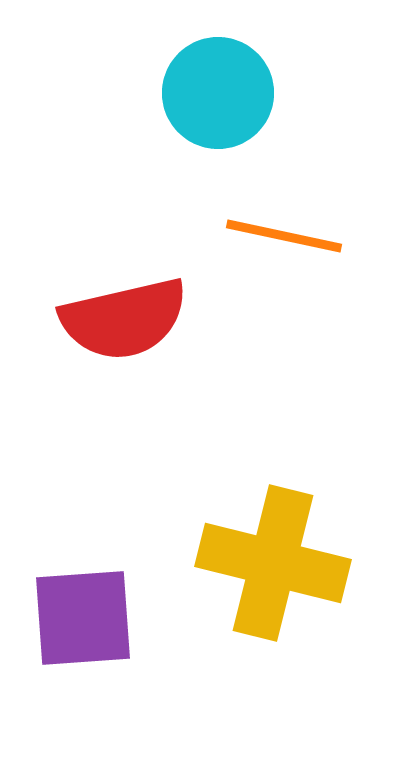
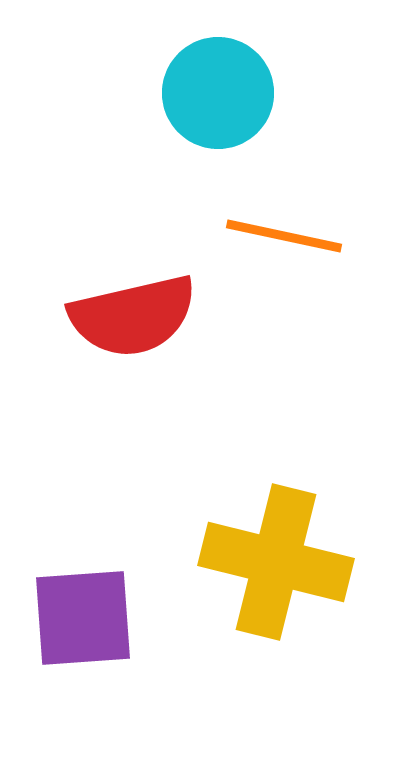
red semicircle: moved 9 px right, 3 px up
yellow cross: moved 3 px right, 1 px up
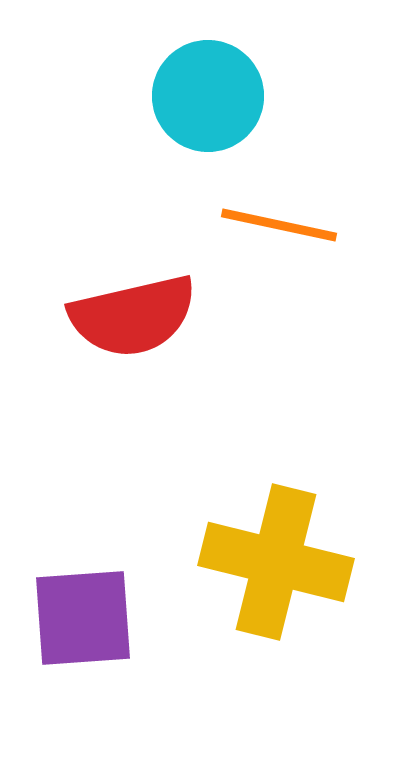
cyan circle: moved 10 px left, 3 px down
orange line: moved 5 px left, 11 px up
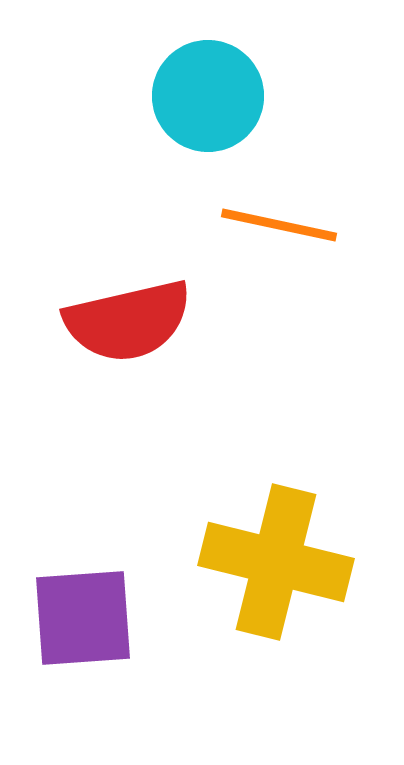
red semicircle: moved 5 px left, 5 px down
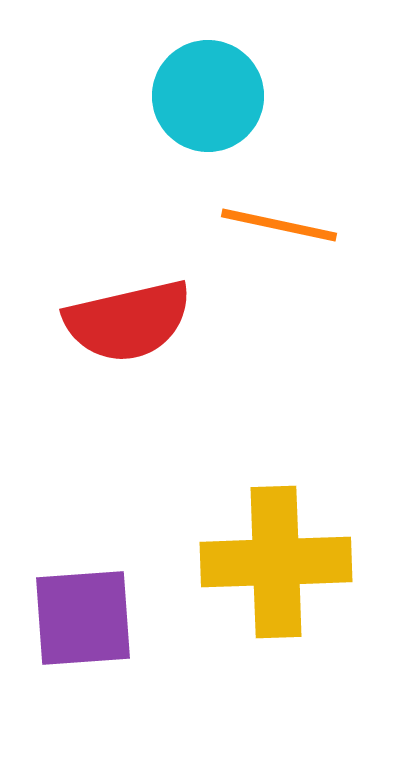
yellow cross: rotated 16 degrees counterclockwise
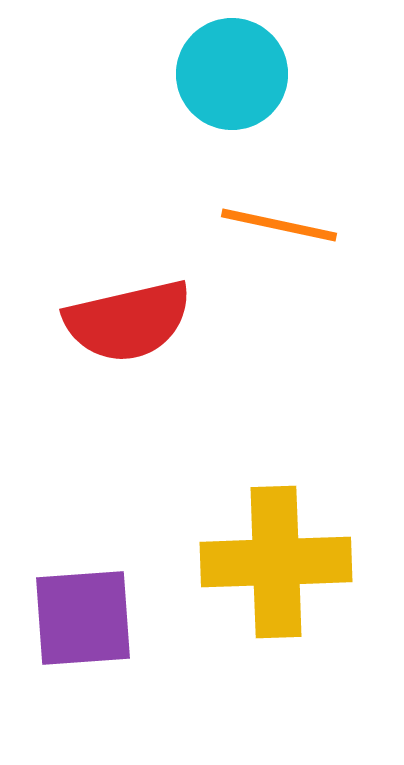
cyan circle: moved 24 px right, 22 px up
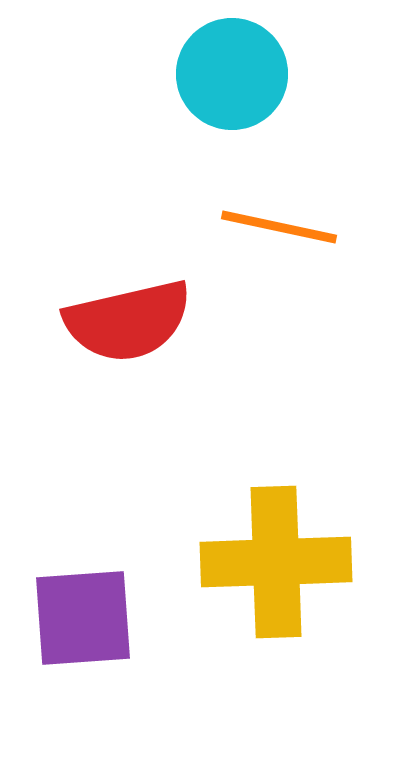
orange line: moved 2 px down
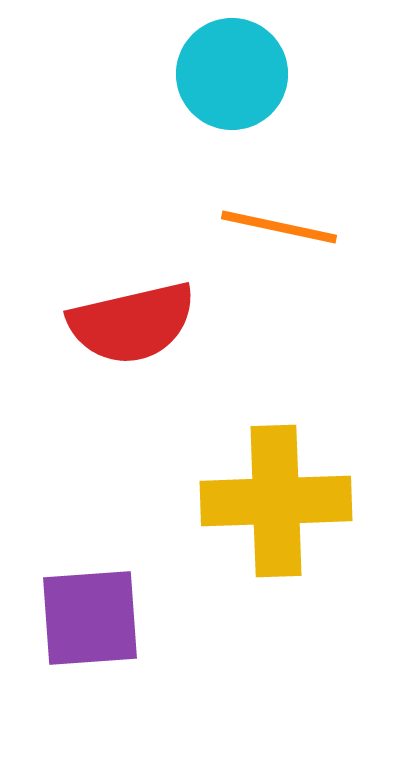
red semicircle: moved 4 px right, 2 px down
yellow cross: moved 61 px up
purple square: moved 7 px right
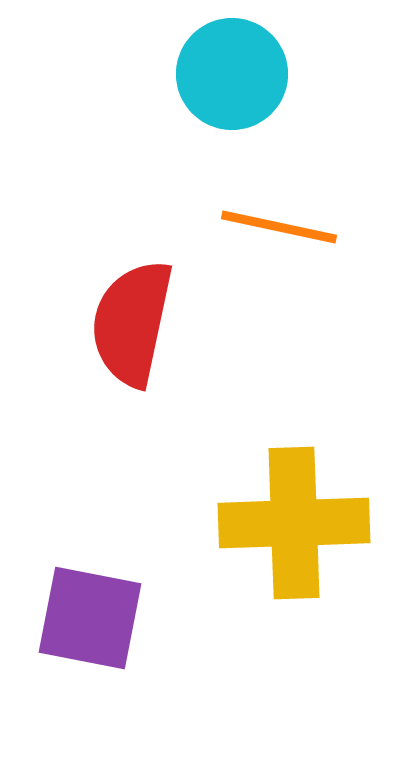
red semicircle: rotated 115 degrees clockwise
yellow cross: moved 18 px right, 22 px down
purple square: rotated 15 degrees clockwise
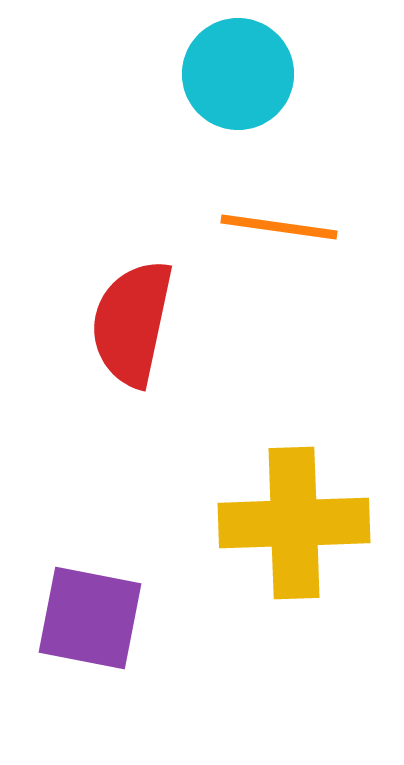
cyan circle: moved 6 px right
orange line: rotated 4 degrees counterclockwise
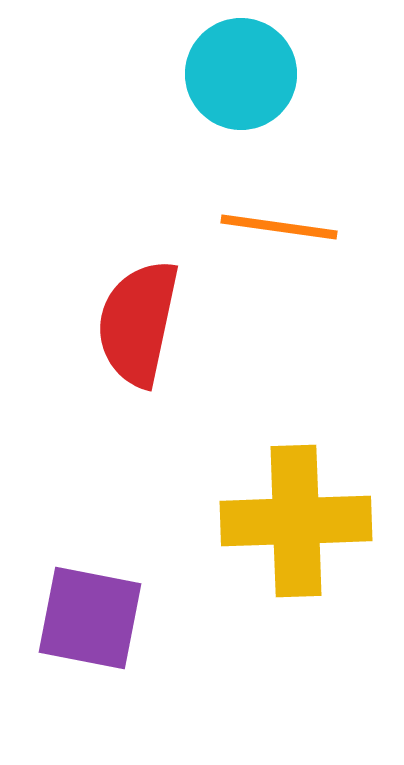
cyan circle: moved 3 px right
red semicircle: moved 6 px right
yellow cross: moved 2 px right, 2 px up
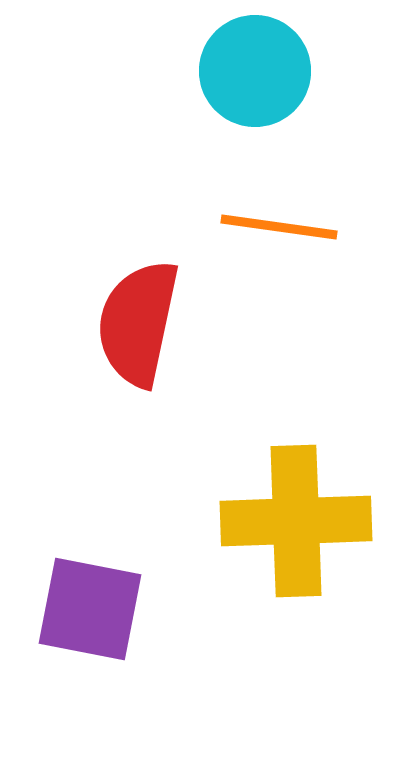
cyan circle: moved 14 px right, 3 px up
purple square: moved 9 px up
